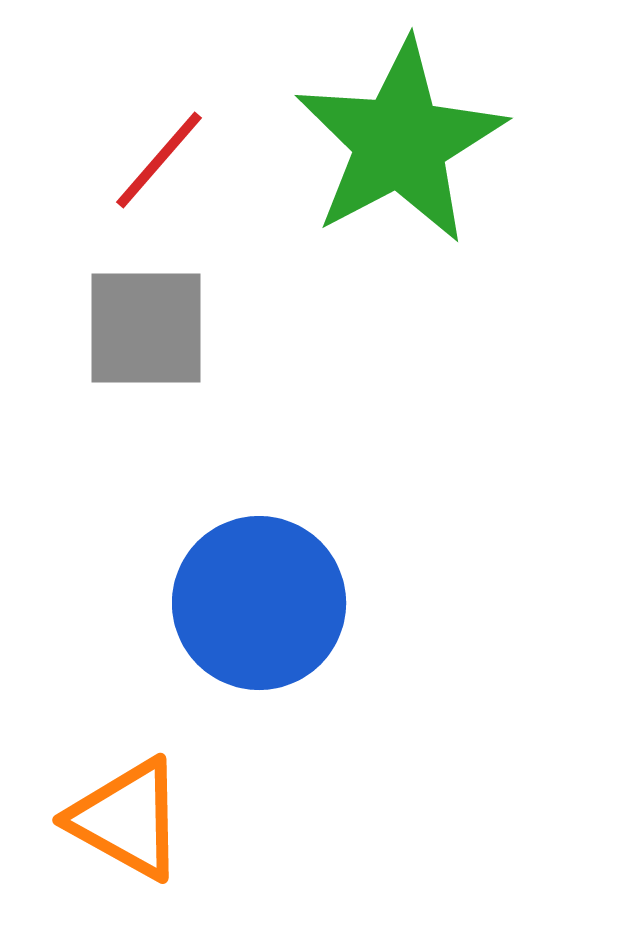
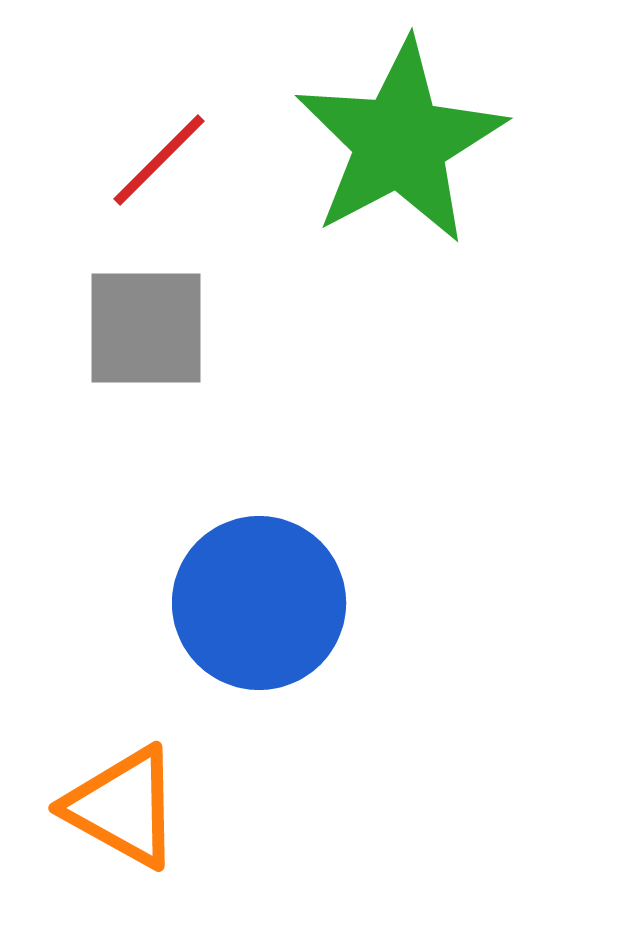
red line: rotated 4 degrees clockwise
orange triangle: moved 4 px left, 12 px up
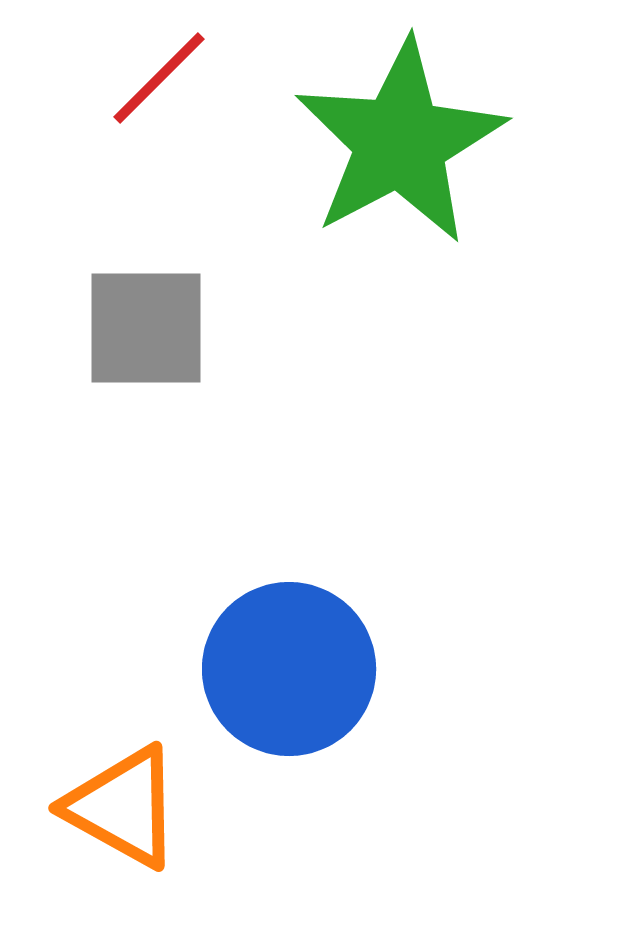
red line: moved 82 px up
blue circle: moved 30 px right, 66 px down
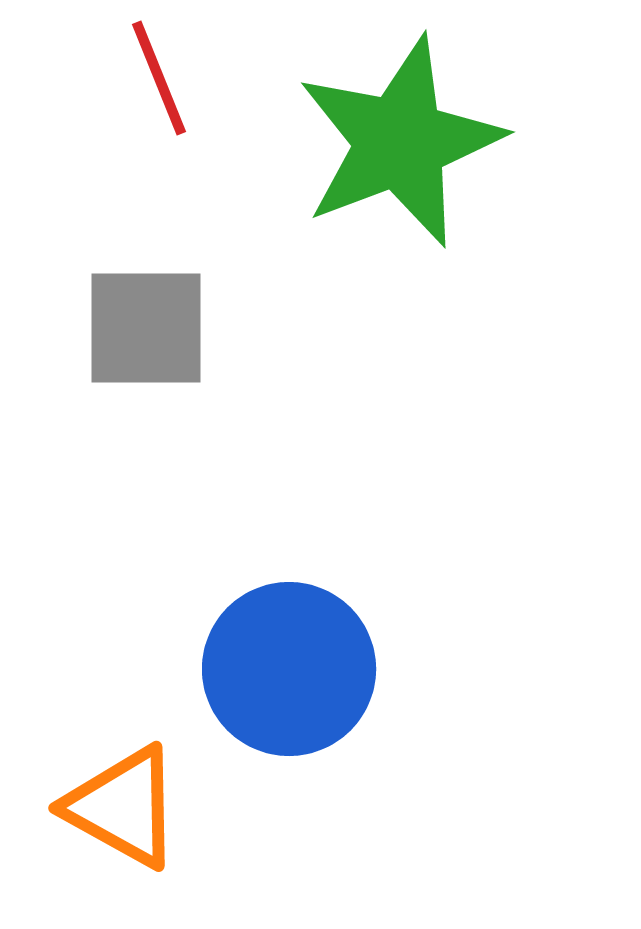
red line: rotated 67 degrees counterclockwise
green star: rotated 7 degrees clockwise
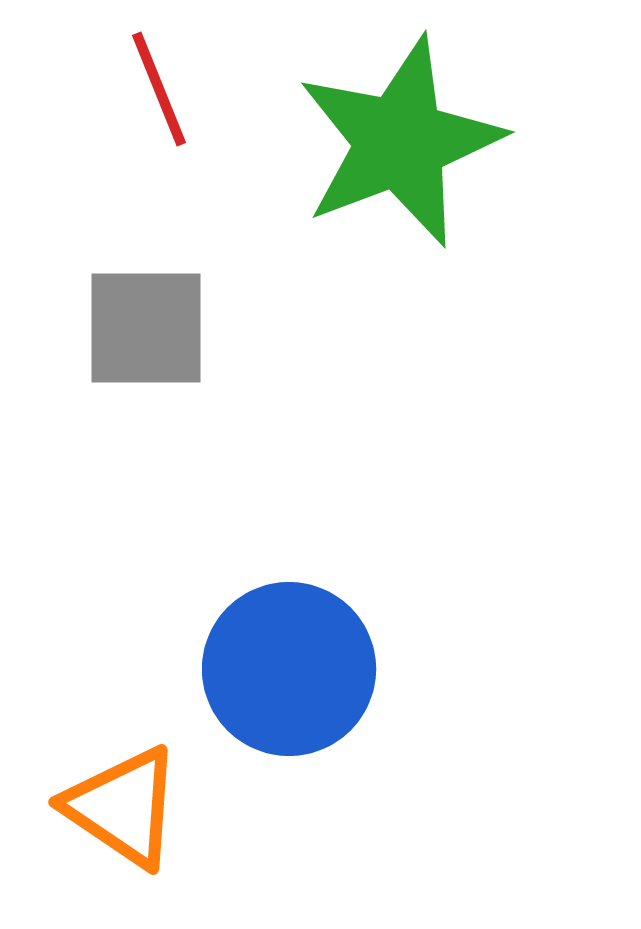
red line: moved 11 px down
orange triangle: rotated 5 degrees clockwise
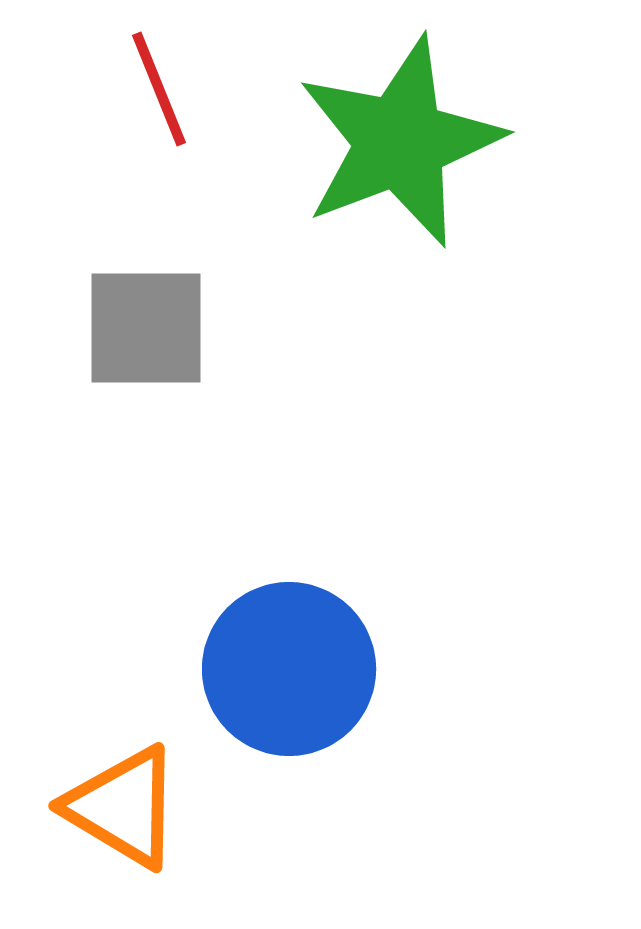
orange triangle: rotated 3 degrees counterclockwise
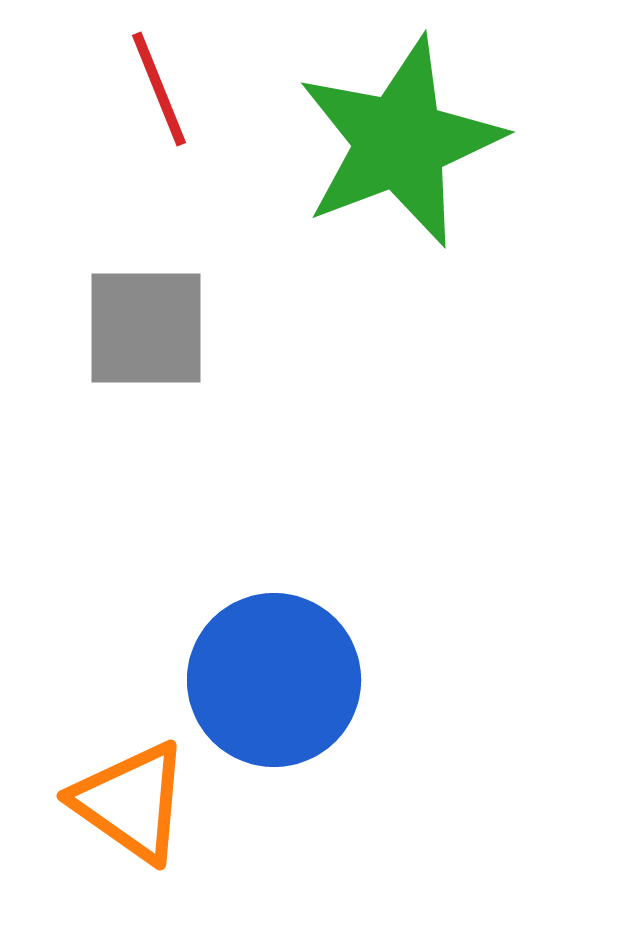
blue circle: moved 15 px left, 11 px down
orange triangle: moved 8 px right, 5 px up; rotated 4 degrees clockwise
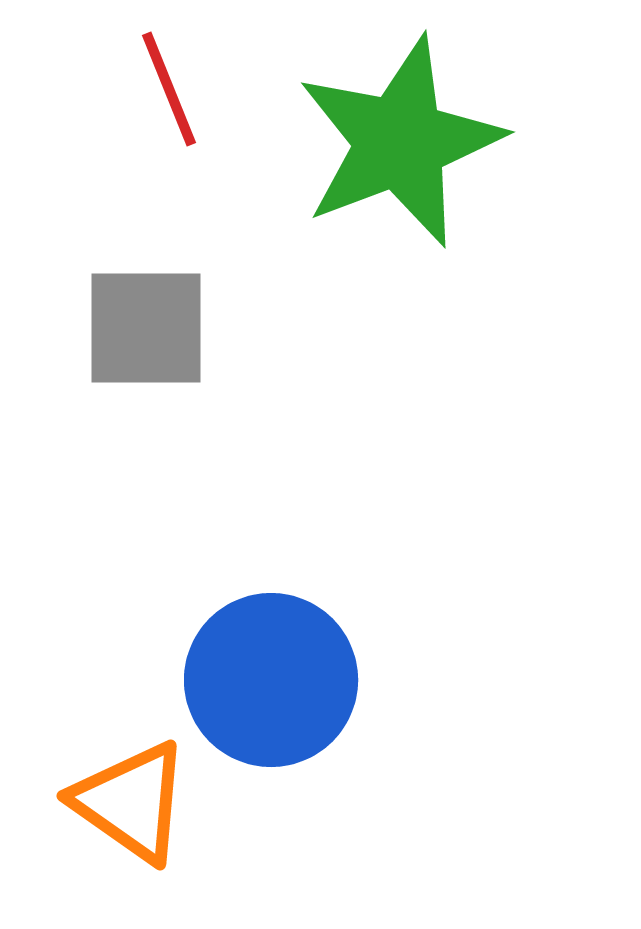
red line: moved 10 px right
blue circle: moved 3 px left
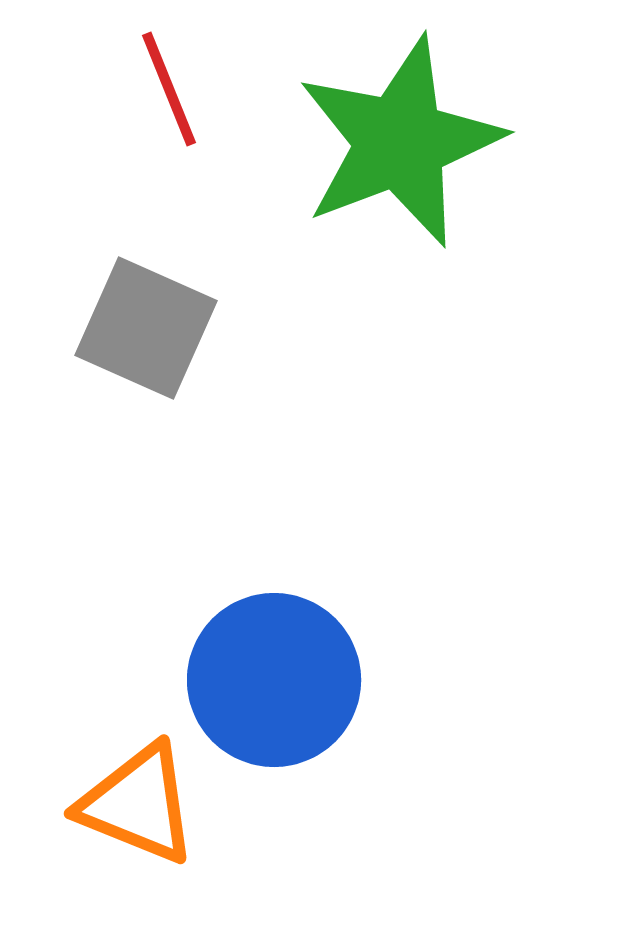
gray square: rotated 24 degrees clockwise
blue circle: moved 3 px right
orange triangle: moved 7 px right, 2 px down; rotated 13 degrees counterclockwise
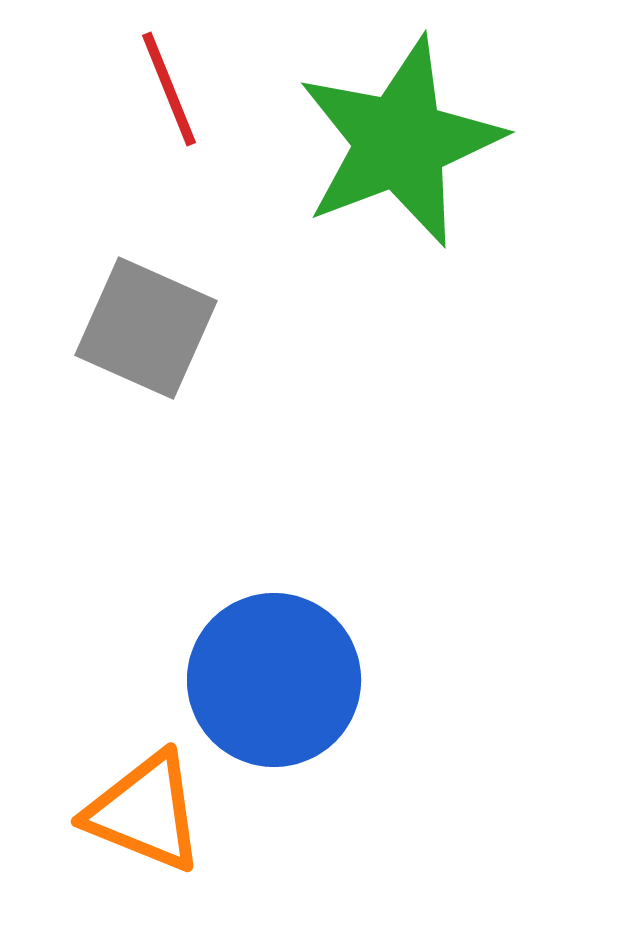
orange triangle: moved 7 px right, 8 px down
